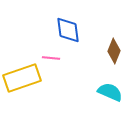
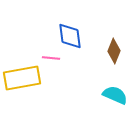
blue diamond: moved 2 px right, 6 px down
yellow rectangle: rotated 9 degrees clockwise
cyan semicircle: moved 5 px right, 3 px down
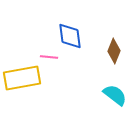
pink line: moved 2 px left, 1 px up
cyan semicircle: rotated 15 degrees clockwise
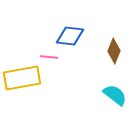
blue diamond: rotated 76 degrees counterclockwise
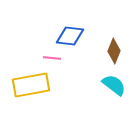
pink line: moved 3 px right, 1 px down
yellow rectangle: moved 9 px right, 7 px down
cyan semicircle: moved 1 px left, 10 px up
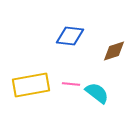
brown diamond: rotated 50 degrees clockwise
pink line: moved 19 px right, 26 px down
cyan semicircle: moved 17 px left, 8 px down
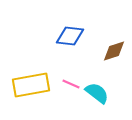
pink line: rotated 18 degrees clockwise
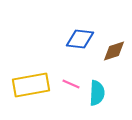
blue diamond: moved 10 px right, 3 px down
cyan semicircle: rotated 55 degrees clockwise
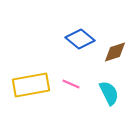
blue diamond: rotated 32 degrees clockwise
brown diamond: moved 1 px right, 1 px down
cyan semicircle: moved 12 px right; rotated 30 degrees counterclockwise
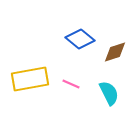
yellow rectangle: moved 1 px left, 6 px up
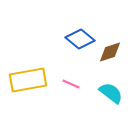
brown diamond: moved 5 px left
yellow rectangle: moved 2 px left, 1 px down
cyan semicircle: moved 2 px right; rotated 25 degrees counterclockwise
